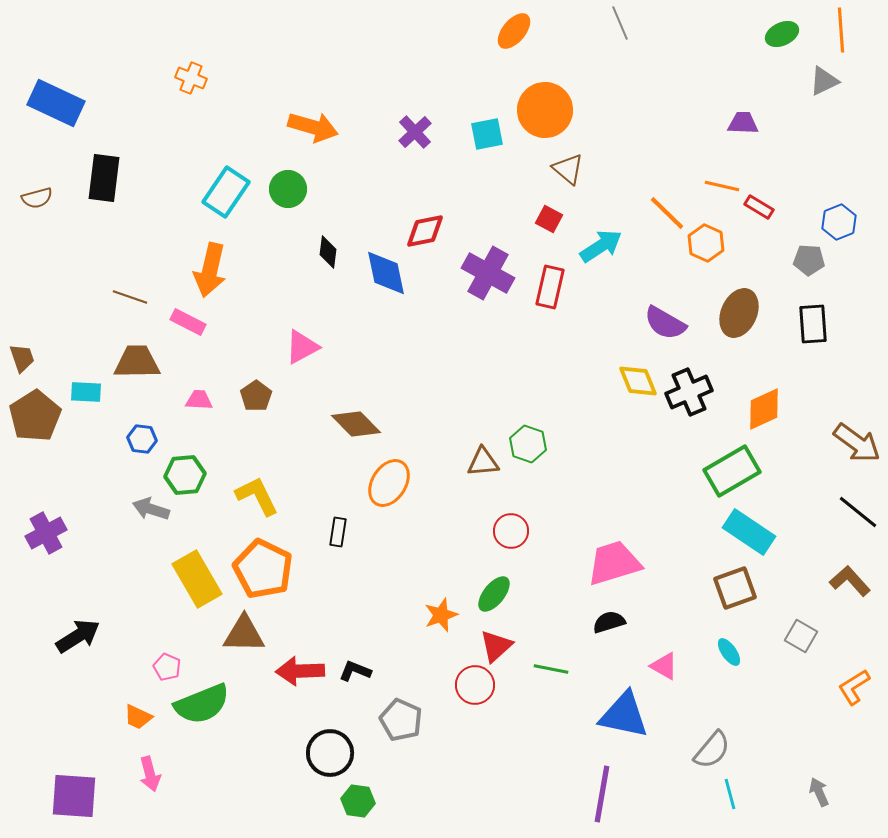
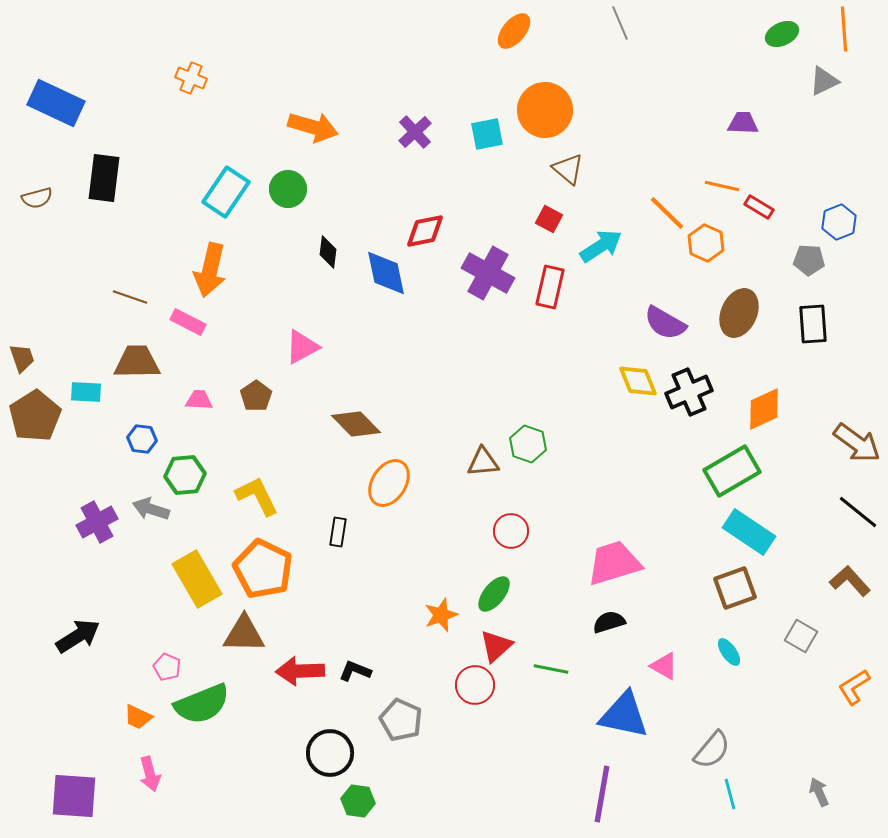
orange line at (841, 30): moved 3 px right, 1 px up
purple cross at (46, 533): moved 51 px right, 11 px up
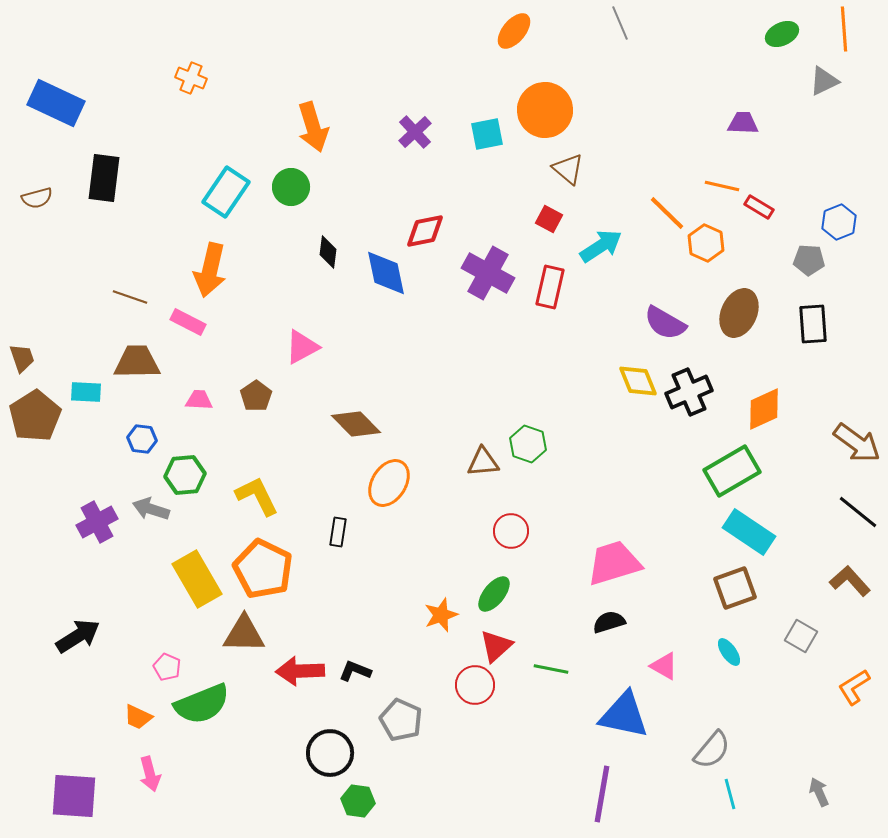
orange arrow at (313, 127): rotated 57 degrees clockwise
green circle at (288, 189): moved 3 px right, 2 px up
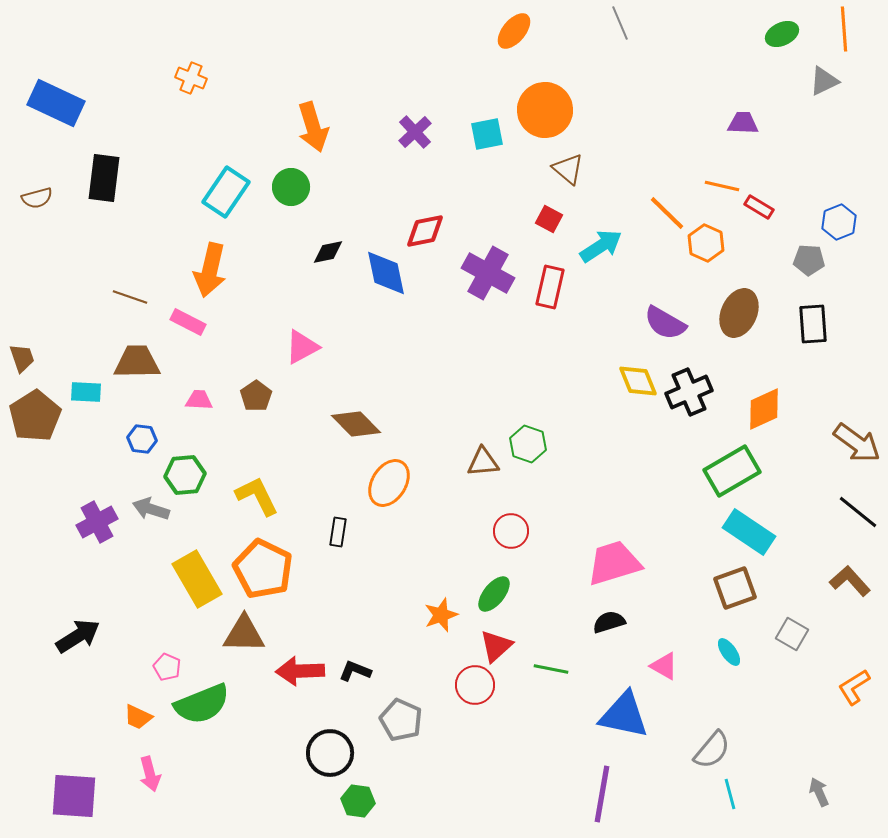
black diamond at (328, 252): rotated 72 degrees clockwise
gray square at (801, 636): moved 9 px left, 2 px up
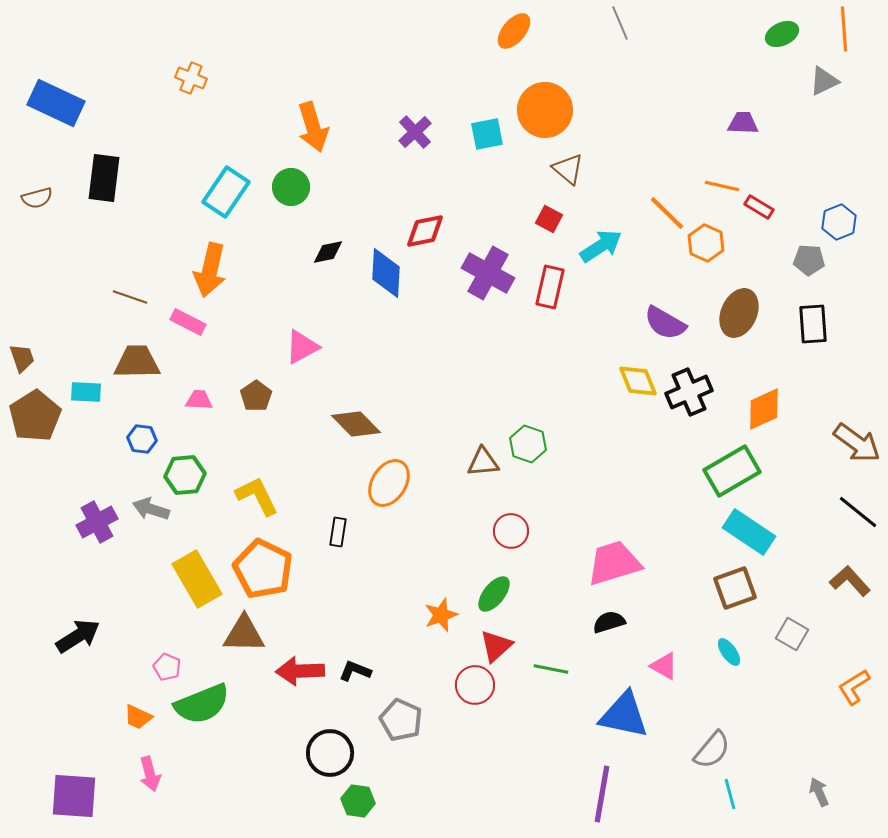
blue diamond at (386, 273): rotated 15 degrees clockwise
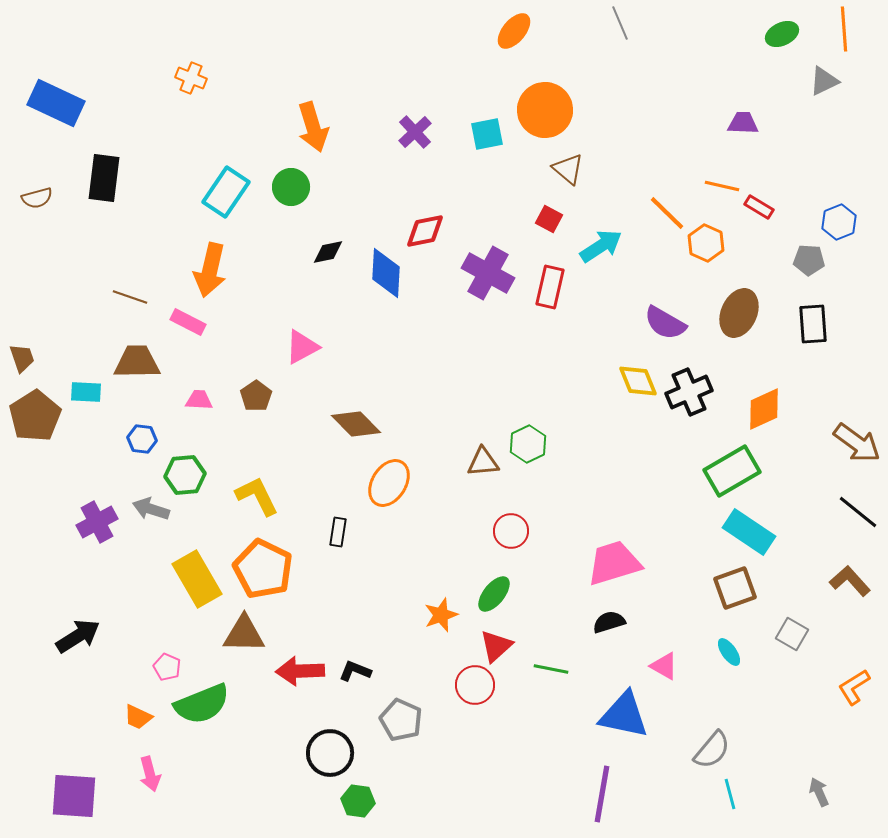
green hexagon at (528, 444): rotated 15 degrees clockwise
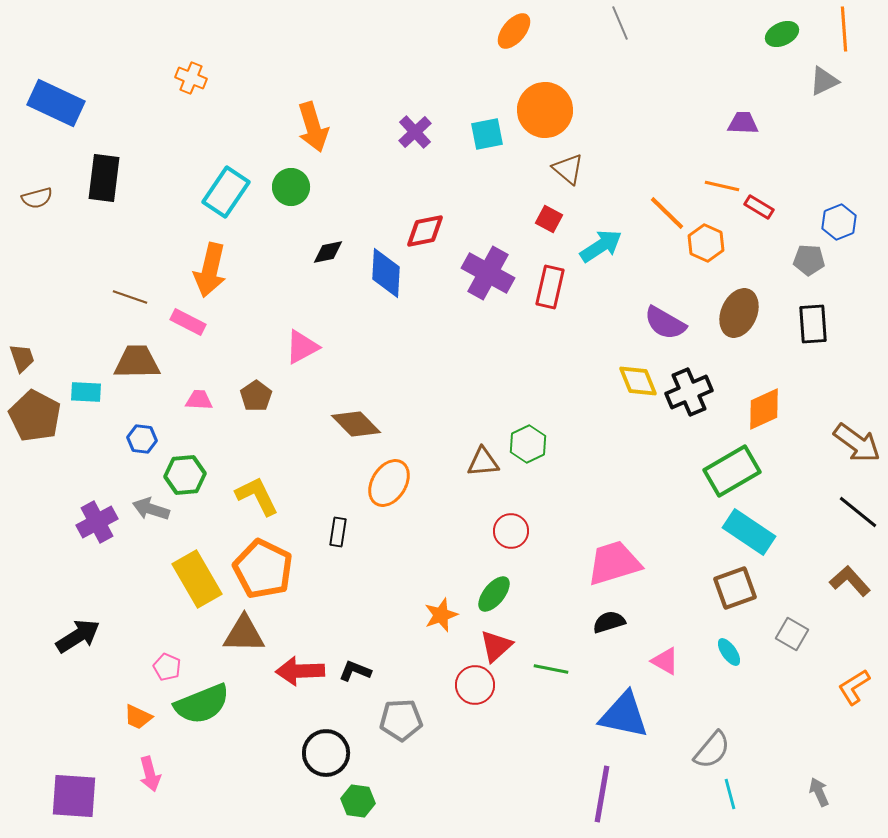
brown pentagon at (35, 416): rotated 12 degrees counterclockwise
pink triangle at (664, 666): moved 1 px right, 5 px up
gray pentagon at (401, 720): rotated 27 degrees counterclockwise
black circle at (330, 753): moved 4 px left
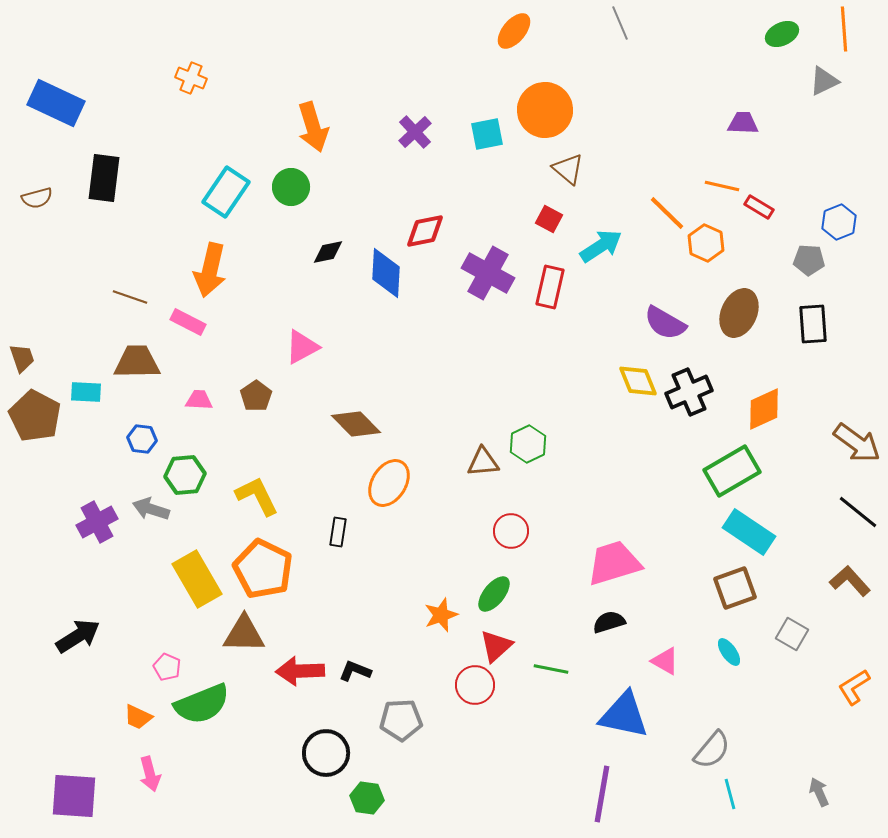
green hexagon at (358, 801): moved 9 px right, 3 px up
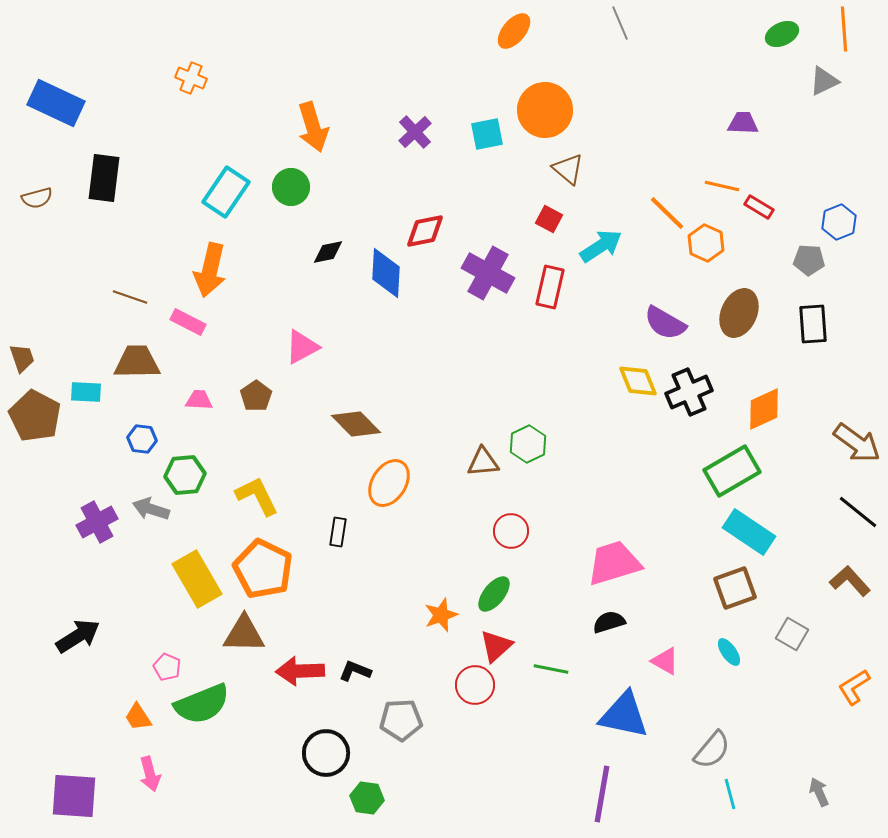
orange trapezoid at (138, 717): rotated 32 degrees clockwise
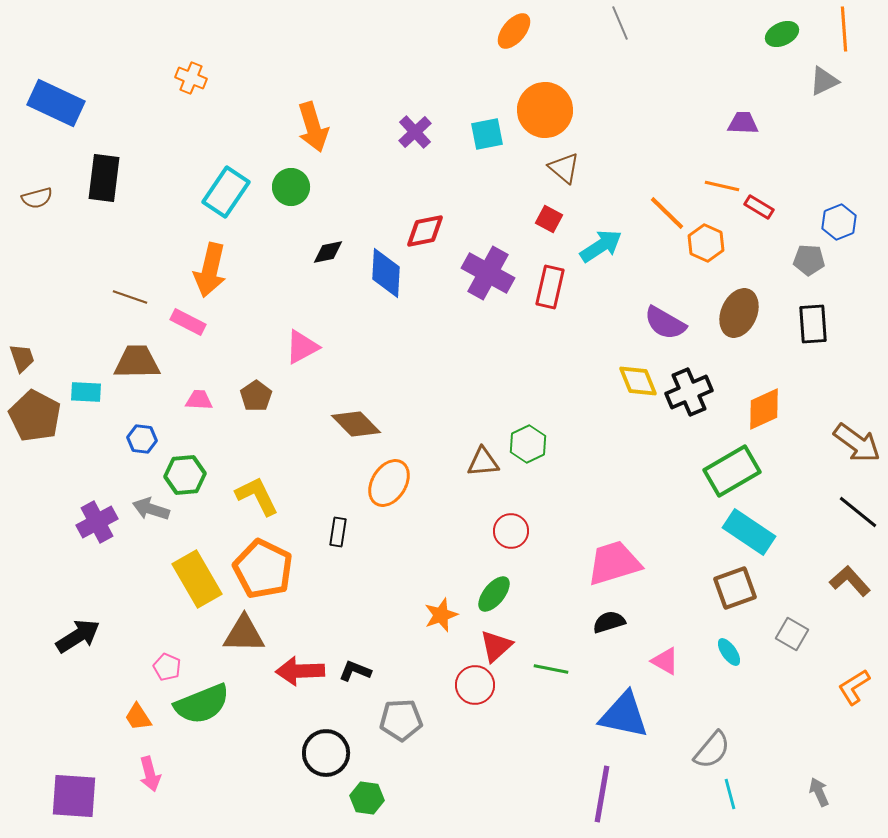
brown triangle at (568, 169): moved 4 px left, 1 px up
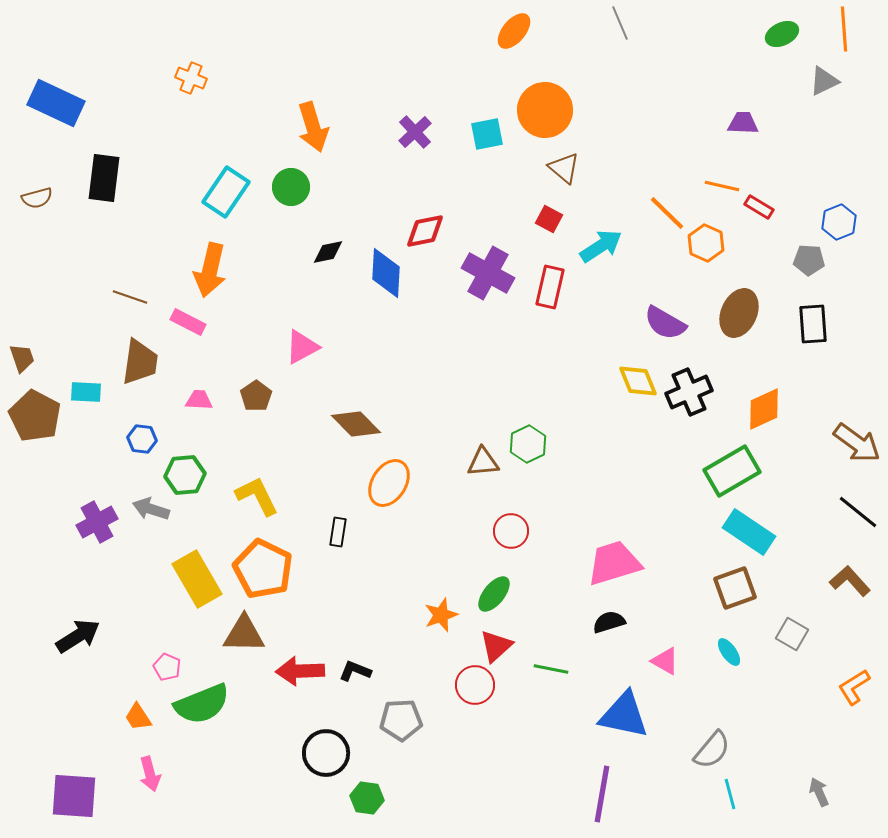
brown trapezoid at (137, 362): moved 3 px right; rotated 99 degrees clockwise
